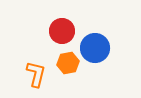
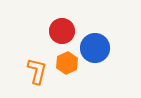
orange hexagon: moved 1 px left; rotated 15 degrees counterclockwise
orange L-shape: moved 1 px right, 3 px up
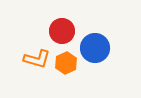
orange hexagon: moved 1 px left
orange L-shape: moved 12 px up; rotated 92 degrees clockwise
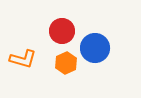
orange L-shape: moved 14 px left
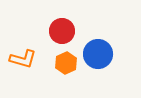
blue circle: moved 3 px right, 6 px down
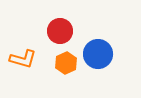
red circle: moved 2 px left
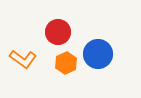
red circle: moved 2 px left, 1 px down
orange L-shape: rotated 20 degrees clockwise
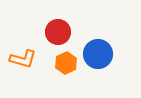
orange L-shape: rotated 20 degrees counterclockwise
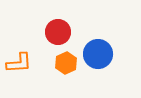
orange L-shape: moved 4 px left, 4 px down; rotated 20 degrees counterclockwise
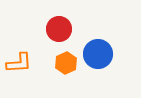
red circle: moved 1 px right, 3 px up
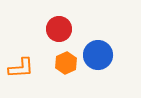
blue circle: moved 1 px down
orange L-shape: moved 2 px right, 5 px down
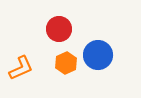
orange L-shape: rotated 20 degrees counterclockwise
